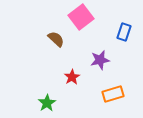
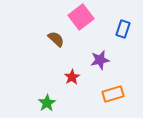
blue rectangle: moved 1 px left, 3 px up
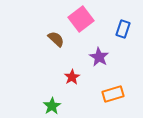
pink square: moved 2 px down
purple star: moved 1 px left, 3 px up; rotated 30 degrees counterclockwise
green star: moved 5 px right, 3 px down
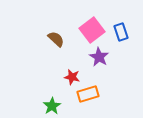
pink square: moved 11 px right, 11 px down
blue rectangle: moved 2 px left, 3 px down; rotated 36 degrees counterclockwise
red star: rotated 28 degrees counterclockwise
orange rectangle: moved 25 px left
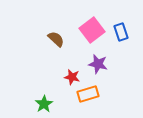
purple star: moved 1 px left, 7 px down; rotated 18 degrees counterclockwise
green star: moved 8 px left, 2 px up
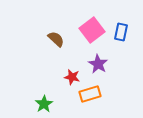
blue rectangle: rotated 30 degrees clockwise
purple star: rotated 18 degrees clockwise
orange rectangle: moved 2 px right
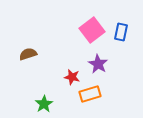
brown semicircle: moved 28 px left, 15 px down; rotated 60 degrees counterclockwise
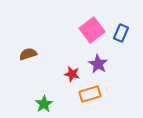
blue rectangle: moved 1 px down; rotated 12 degrees clockwise
red star: moved 3 px up
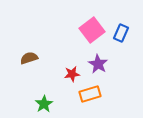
brown semicircle: moved 1 px right, 4 px down
red star: rotated 21 degrees counterclockwise
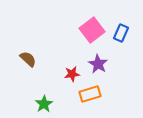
brown semicircle: moved 1 px left, 1 px down; rotated 60 degrees clockwise
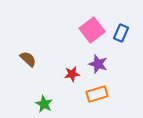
purple star: rotated 12 degrees counterclockwise
orange rectangle: moved 7 px right
green star: rotated 12 degrees counterclockwise
